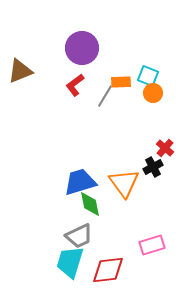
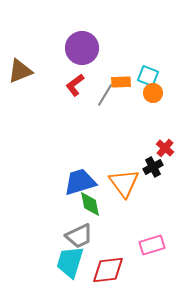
gray line: moved 1 px up
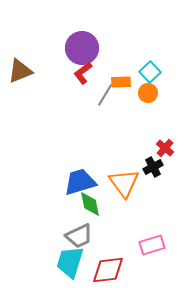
cyan square: moved 2 px right, 4 px up; rotated 25 degrees clockwise
red L-shape: moved 8 px right, 12 px up
orange circle: moved 5 px left
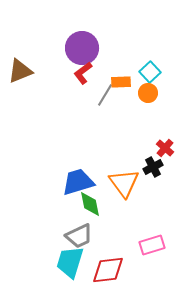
blue trapezoid: moved 2 px left
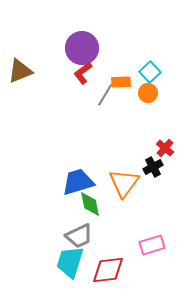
orange triangle: rotated 12 degrees clockwise
